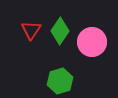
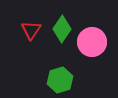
green diamond: moved 2 px right, 2 px up
green hexagon: moved 1 px up
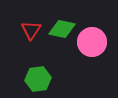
green diamond: rotated 68 degrees clockwise
green hexagon: moved 22 px left, 1 px up; rotated 10 degrees clockwise
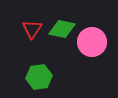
red triangle: moved 1 px right, 1 px up
green hexagon: moved 1 px right, 2 px up
